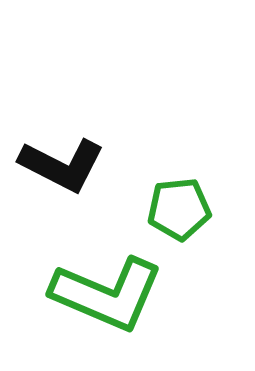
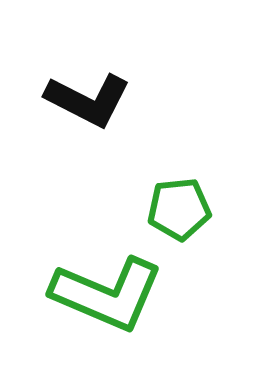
black L-shape: moved 26 px right, 65 px up
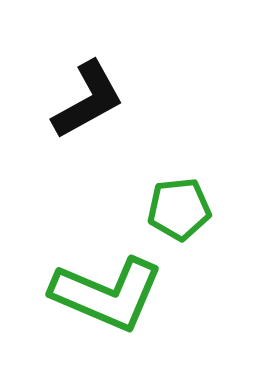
black L-shape: rotated 56 degrees counterclockwise
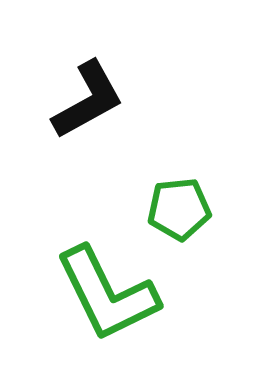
green L-shape: rotated 41 degrees clockwise
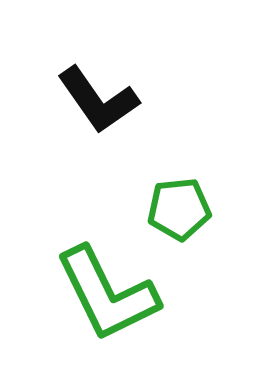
black L-shape: moved 10 px right; rotated 84 degrees clockwise
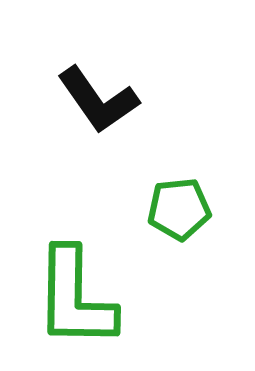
green L-shape: moved 32 px left, 4 px down; rotated 27 degrees clockwise
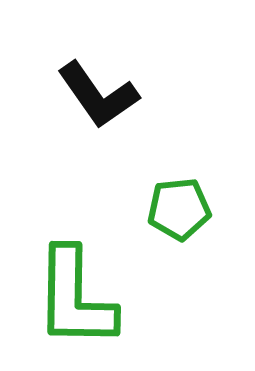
black L-shape: moved 5 px up
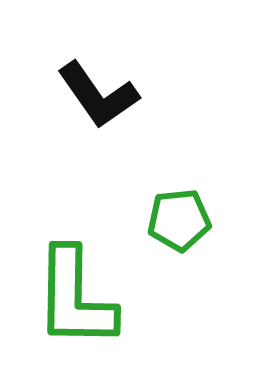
green pentagon: moved 11 px down
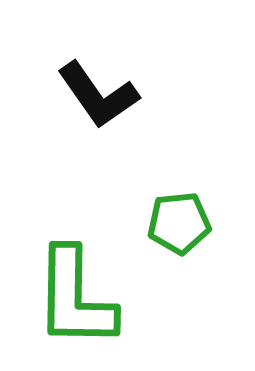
green pentagon: moved 3 px down
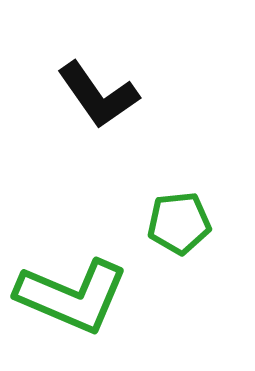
green L-shape: moved 3 px left, 2 px up; rotated 68 degrees counterclockwise
